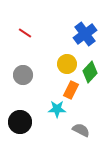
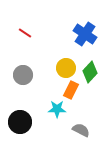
blue cross: rotated 20 degrees counterclockwise
yellow circle: moved 1 px left, 4 px down
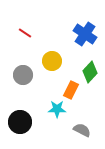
yellow circle: moved 14 px left, 7 px up
gray semicircle: moved 1 px right
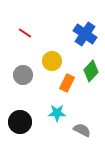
green diamond: moved 1 px right, 1 px up
orange rectangle: moved 4 px left, 7 px up
cyan star: moved 4 px down
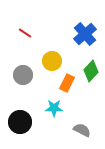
blue cross: rotated 15 degrees clockwise
cyan star: moved 3 px left, 5 px up
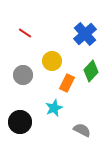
cyan star: rotated 24 degrees counterclockwise
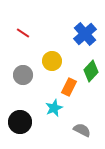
red line: moved 2 px left
orange rectangle: moved 2 px right, 4 px down
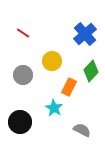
cyan star: rotated 18 degrees counterclockwise
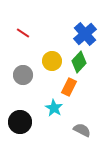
green diamond: moved 12 px left, 9 px up
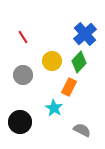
red line: moved 4 px down; rotated 24 degrees clockwise
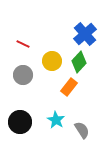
red line: moved 7 px down; rotated 32 degrees counterclockwise
orange rectangle: rotated 12 degrees clockwise
cyan star: moved 2 px right, 12 px down
gray semicircle: rotated 30 degrees clockwise
